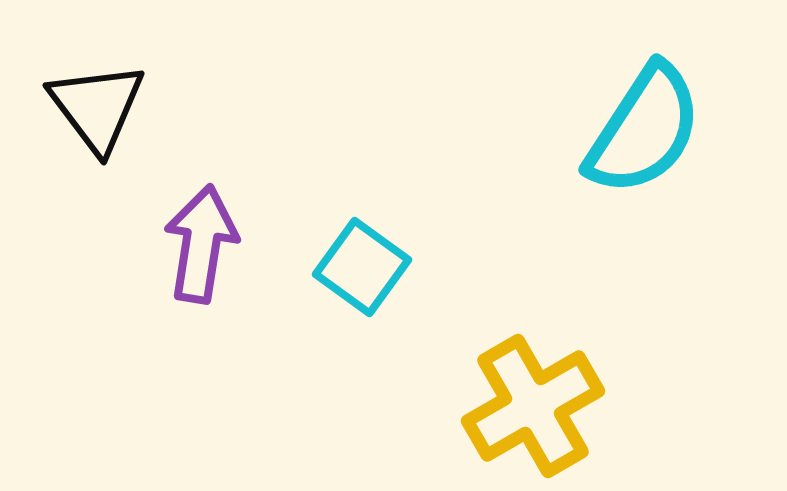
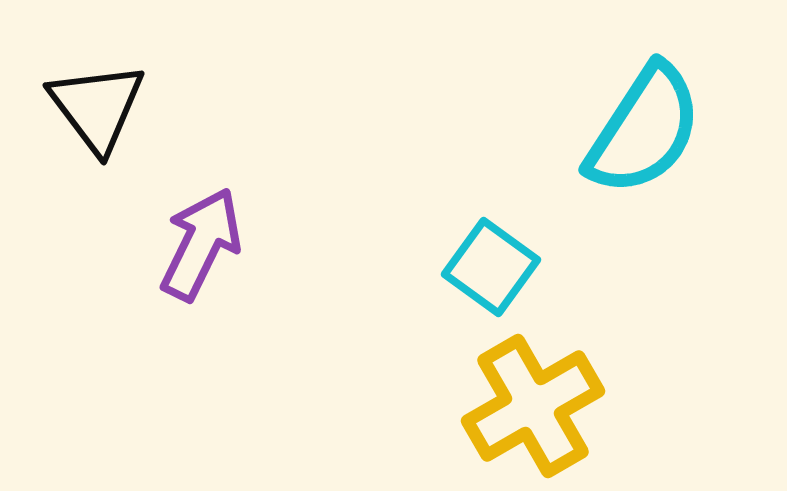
purple arrow: rotated 17 degrees clockwise
cyan square: moved 129 px right
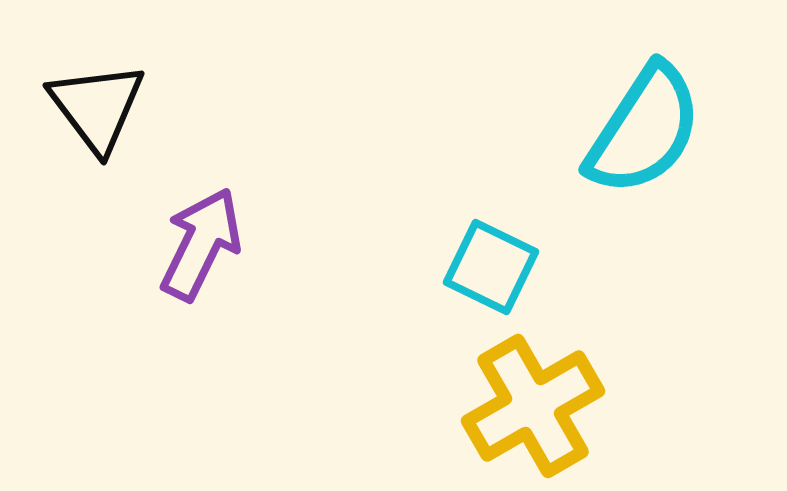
cyan square: rotated 10 degrees counterclockwise
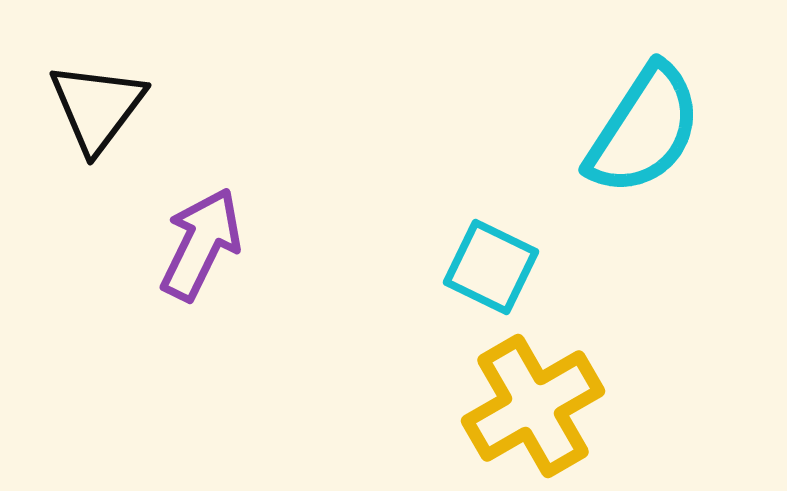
black triangle: rotated 14 degrees clockwise
